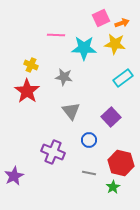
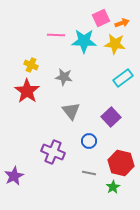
cyan star: moved 7 px up
blue circle: moved 1 px down
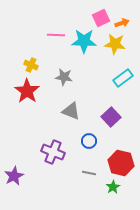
gray triangle: rotated 30 degrees counterclockwise
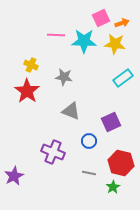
purple square: moved 5 px down; rotated 18 degrees clockwise
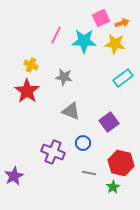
pink line: rotated 66 degrees counterclockwise
purple square: moved 2 px left; rotated 12 degrees counterclockwise
blue circle: moved 6 px left, 2 px down
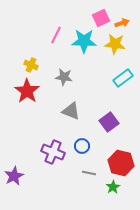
blue circle: moved 1 px left, 3 px down
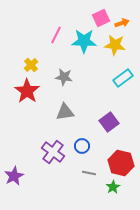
yellow star: moved 1 px down
yellow cross: rotated 24 degrees clockwise
gray triangle: moved 6 px left, 1 px down; rotated 30 degrees counterclockwise
purple cross: rotated 15 degrees clockwise
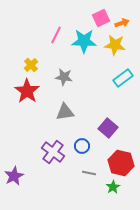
purple square: moved 1 px left, 6 px down; rotated 12 degrees counterclockwise
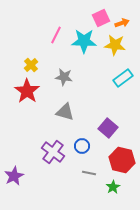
gray triangle: rotated 24 degrees clockwise
red hexagon: moved 1 px right, 3 px up
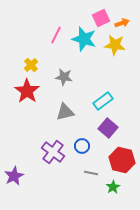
cyan star: moved 2 px up; rotated 15 degrees clockwise
cyan rectangle: moved 20 px left, 23 px down
gray triangle: rotated 30 degrees counterclockwise
gray line: moved 2 px right
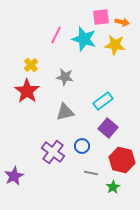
pink square: moved 1 px up; rotated 18 degrees clockwise
orange arrow: moved 1 px up; rotated 32 degrees clockwise
gray star: moved 1 px right
